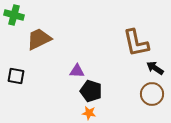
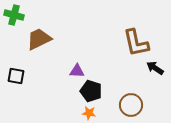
brown circle: moved 21 px left, 11 px down
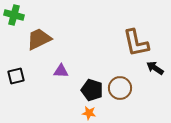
purple triangle: moved 16 px left
black square: rotated 24 degrees counterclockwise
black pentagon: moved 1 px right, 1 px up
brown circle: moved 11 px left, 17 px up
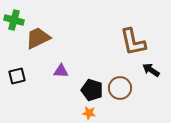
green cross: moved 5 px down
brown trapezoid: moved 1 px left, 1 px up
brown L-shape: moved 3 px left, 1 px up
black arrow: moved 4 px left, 2 px down
black square: moved 1 px right
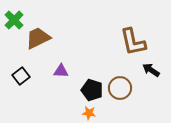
green cross: rotated 30 degrees clockwise
black square: moved 4 px right; rotated 24 degrees counterclockwise
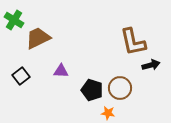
green cross: rotated 12 degrees counterclockwise
black arrow: moved 5 px up; rotated 132 degrees clockwise
orange star: moved 19 px right
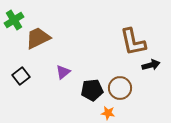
green cross: rotated 24 degrees clockwise
purple triangle: moved 2 px right, 1 px down; rotated 42 degrees counterclockwise
black pentagon: rotated 25 degrees counterclockwise
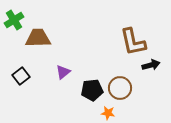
brown trapezoid: rotated 24 degrees clockwise
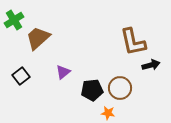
brown trapezoid: rotated 40 degrees counterclockwise
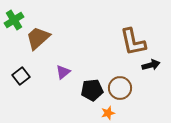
orange star: rotated 24 degrees counterclockwise
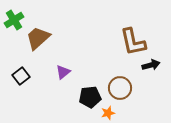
black pentagon: moved 2 px left, 7 px down
